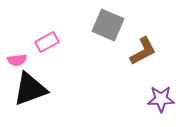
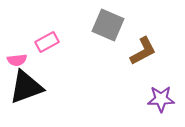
black triangle: moved 4 px left, 2 px up
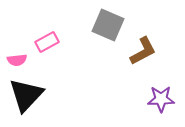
black triangle: moved 8 px down; rotated 27 degrees counterclockwise
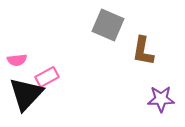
pink rectangle: moved 35 px down
brown L-shape: rotated 128 degrees clockwise
black triangle: moved 1 px up
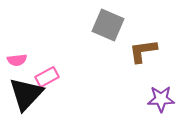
brown L-shape: rotated 72 degrees clockwise
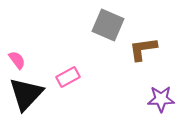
brown L-shape: moved 2 px up
pink semicircle: rotated 120 degrees counterclockwise
pink rectangle: moved 21 px right
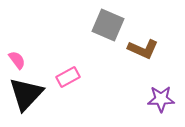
brown L-shape: rotated 148 degrees counterclockwise
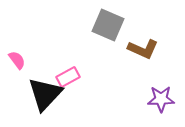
black triangle: moved 19 px right
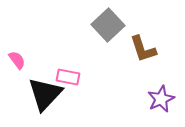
gray square: rotated 24 degrees clockwise
brown L-shape: rotated 48 degrees clockwise
pink rectangle: rotated 40 degrees clockwise
purple star: rotated 24 degrees counterclockwise
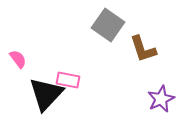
gray square: rotated 12 degrees counterclockwise
pink semicircle: moved 1 px right, 1 px up
pink rectangle: moved 3 px down
black triangle: moved 1 px right
